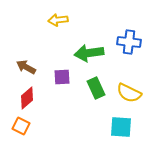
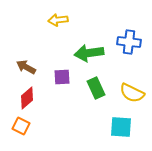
yellow semicircle: moved 3 px right
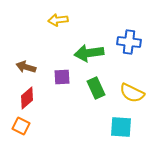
brown arrow: rotated 12 degrees counterclockwise
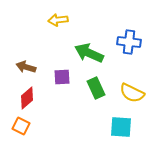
green arrow: rotated 32 degrees clockwise
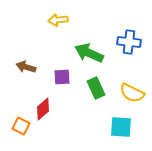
red diamond: moved 16 px right, 11 px down
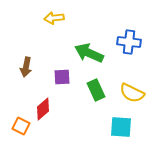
yellow arrow: moved 4 px left, 2 px up
brown arrow: rotated 96 degrees counterclockwise
green rectangle: moved 2 px down
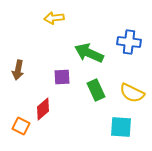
brown arrow: moved 8 px left, 3 px down
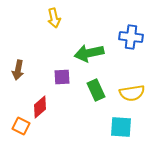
yellow arrow: rotated 96 degrees counterclockwise
blue cross: moved 2 px right, 5 px up
green arrow: rotated 36 degrees counterclockwise
yellow semicircle: rotated 35 degrees counterclockwise
red diamond: moved 3 px left, 2 px up
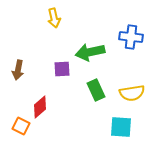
green arrow: moved 1 px right, 1 px up
purple square: moved 8 px up
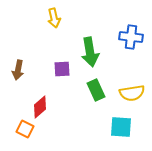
green arrow: rotated 88 degrees counterclockwise
orange square: moved 4 px right, 3 px down
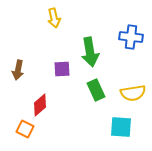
yellow semicircle: moved 1 px right
red diamond: moved 2 px up
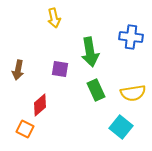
purple square: moved 2 px left; rotated 12 degrees clockwise
cyan square: rotated 35 degrees clockwise
